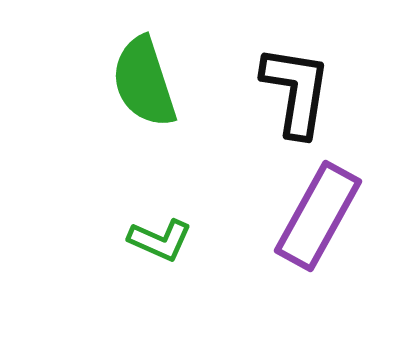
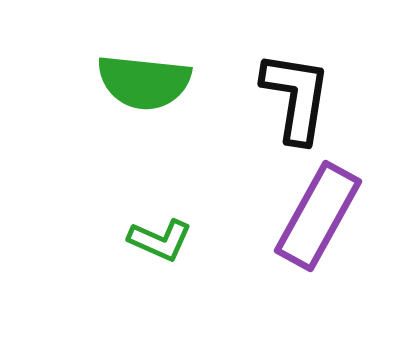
green semicircle: rotated 66 degrees counterclockwise
black L-shape: moved 6 px down
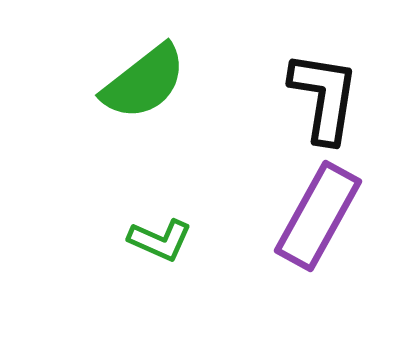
green semicircle: rotated 44 degrees counterclockwise
black L-shape: moved 28 px right
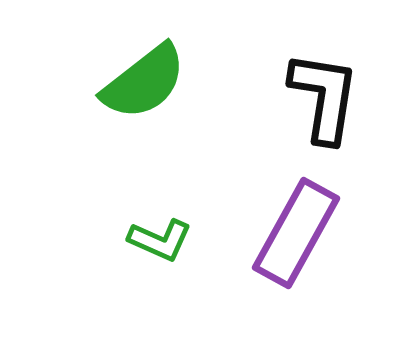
purple rectangle: moved 22 px left, 17 px down
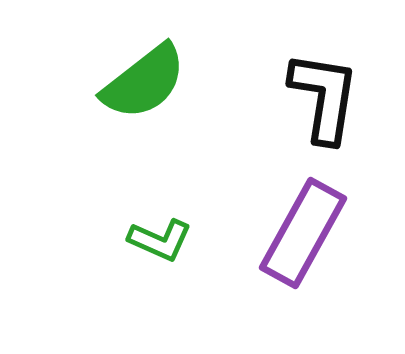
purple rectangle: moved 7 px right
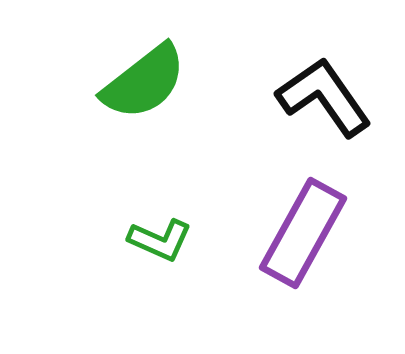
black L-shape: rotated 44 degrees counterclockwise
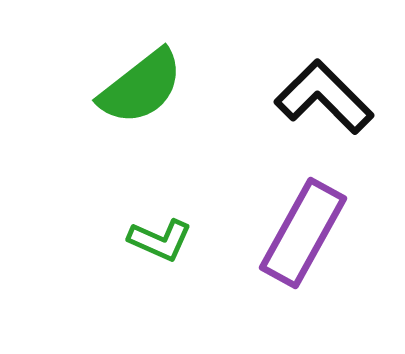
green semicircle: moved 3 px left, 5 px down
black L-shape: rotated 10 degrees counterclockwise
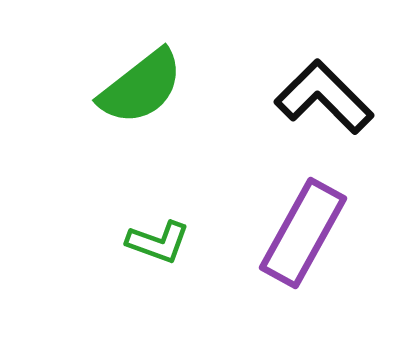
green L-shape: moved 2 px left, 2 px down; rotated 4 degrees counterclockwise
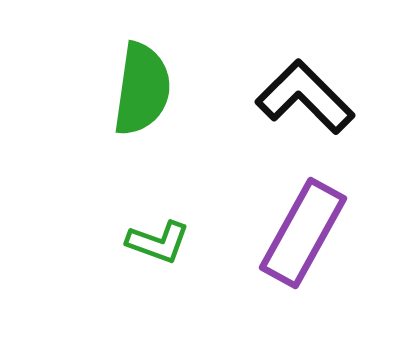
green semicircle: moved 1 px right, 2 px down; rotated 44 degrees counterclockwise
black L-shape: moved 19 px left
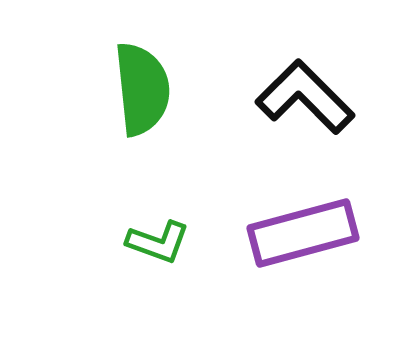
green semicircle: rotated 14 degrees counterclockwise
purple rectangle: rotated 46 degrees clockwise
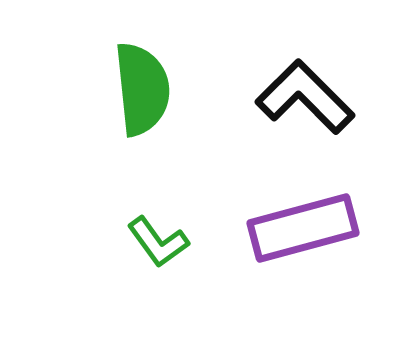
purple rectangle: moved 5 px up
green L-shape: rotated 34 degrees clockwise
